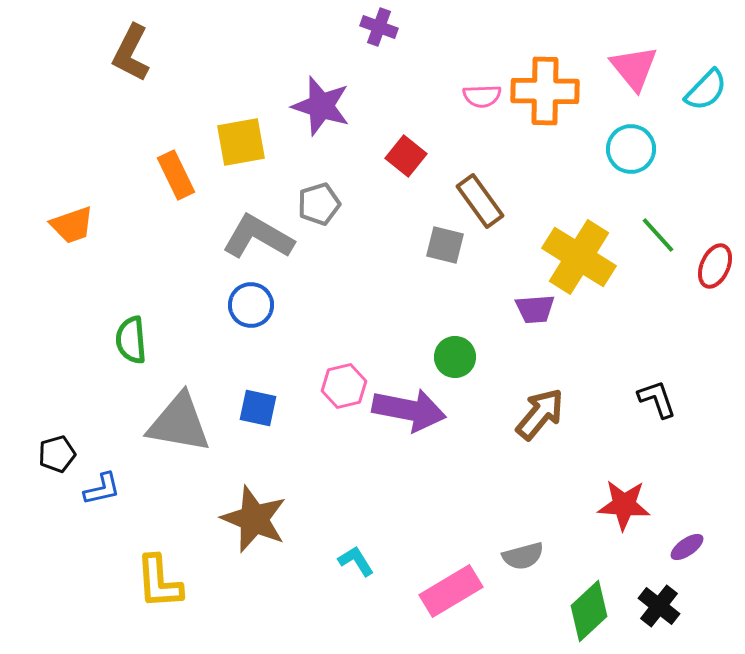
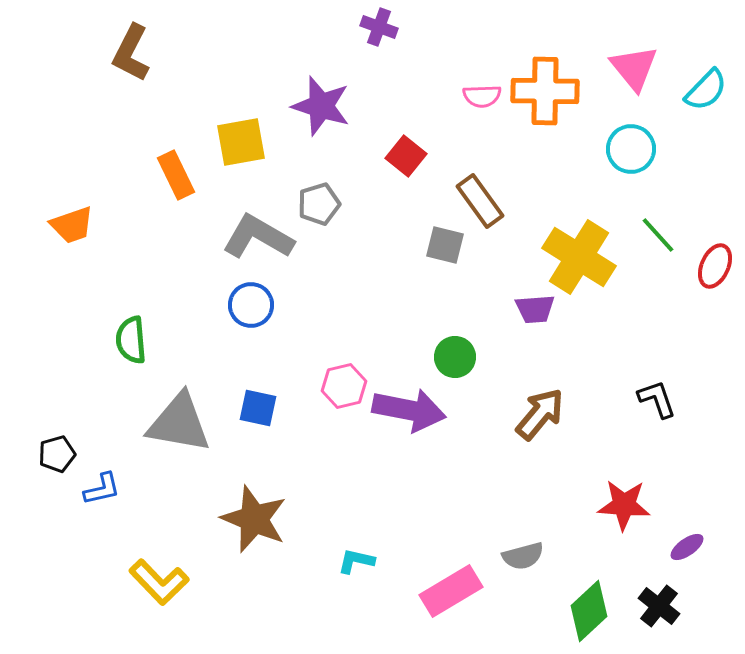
cyan L-shape: rotated 45 degrees counterclockwise
yellow L-shape: rotated 40 degrees counterclockwise
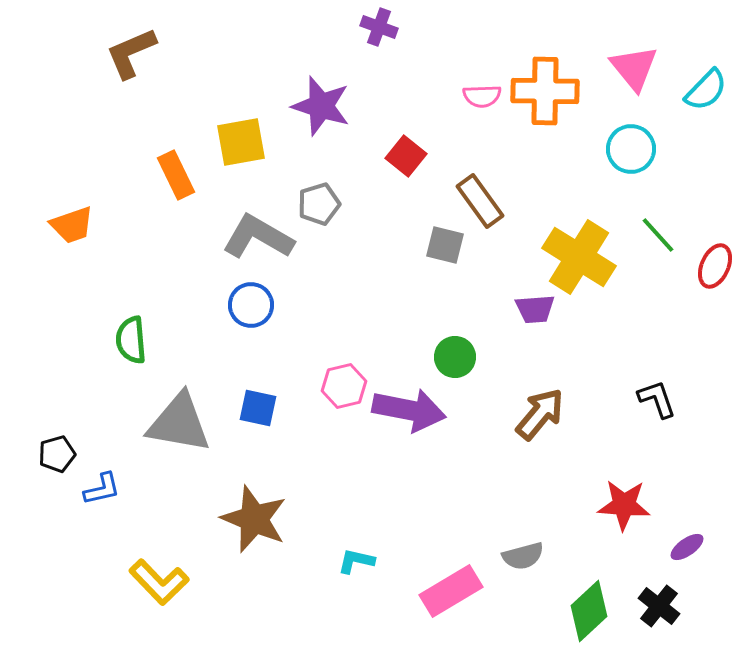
brown L-shape: rotated 40 degrees clockwise
